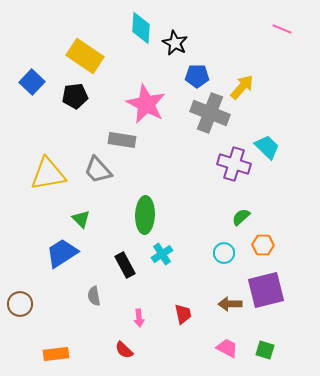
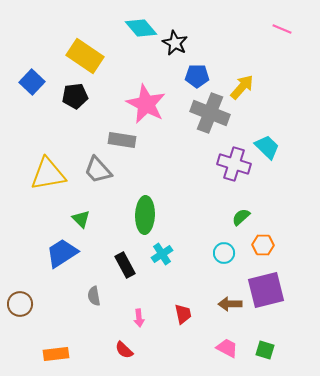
cyan diamond: rotated 44 degrees counterclockwise
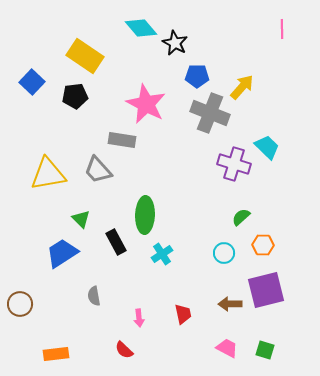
pink line: rotated 66 degrees clockwise
black rectangle: moved 9 px left, 23 px up
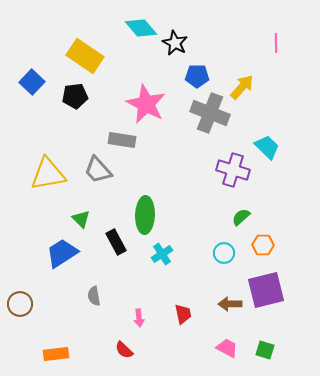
pink line: moved 6 px left, 14 px down
purple cross: moved 1 px left, 6 px down
